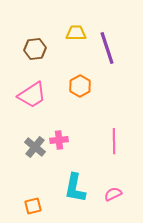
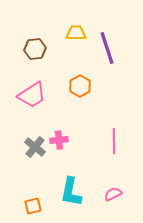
cyan L-shape: moved 4 px left, 4 px down
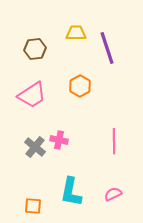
pink cross: rotated 18 degrees clockwise
orange square: rotated 18 degrees clockwise
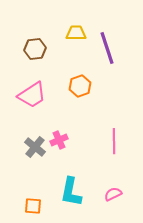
orange hexagon: rotated 10 degrees clockwise
pink cross: rotated 36 degrees counterclockwise
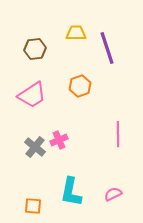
pink line: moved 4 px right, 7 px up
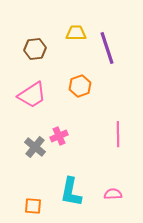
pink cross: moved 4 px up
pink semicircle: rotated 24 degrees clockwise
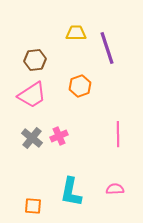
brown hexagon: moved 11 px down
gray cross: moved 3 px left, 9 px up
pink semicircle: moved 2 px right, 5 px up
